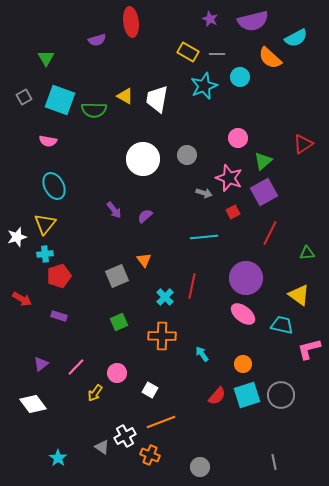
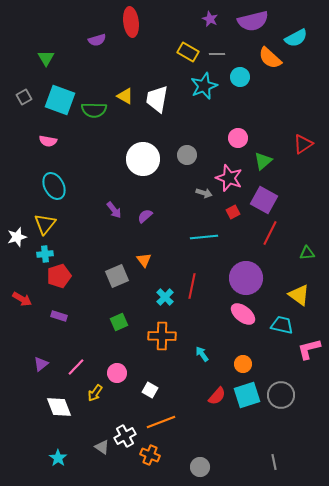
purple square at (264, 192): moved 8 px down; rotated 32 degrees counterclockwise
white diamond at (33, 404): moved 26 px right, 3 px down; rotated 16 degrees clockwise
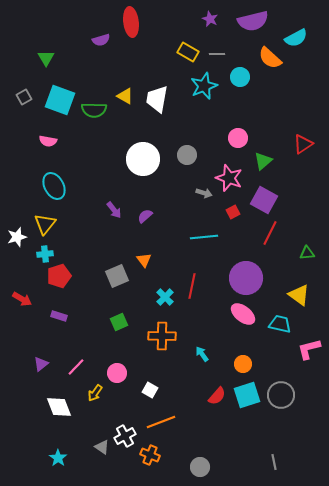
purple semicircle at (97, 40): moved 4 px right
cyan trapezoid at (282, 325): moved 2 px left, 1 px up
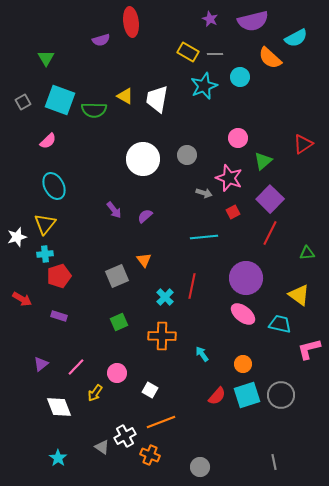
gray line at (217, 54): moved 2 px left
gray square at (24, 97): moved 1 px left, 5 px down
pink semicircle at (48, 141): rotated 54 degrees counterclockwise
purple square at (264, 200): moved 6 px right, 1 px up; rotated 16 degrees clockwise
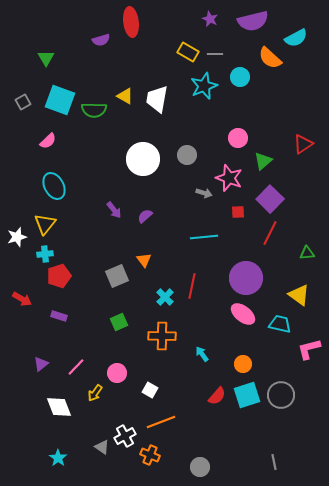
red square at (233, 212): moved 5 px right; rotated 24 degrees clockwise
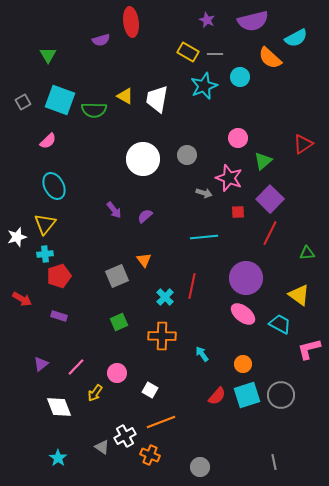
purple star at (210, 19): moved 3 px left, 1 px down
green triangle at (46, 58): moved 2 px right, 3 px up
cyan trapezoid at (280, 324): rotated 15 degrees clockwise
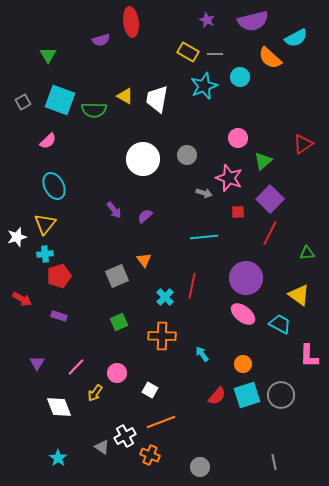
pink L-shape at (309, 349): moved 7 px down; rotated 75 degrees counterclockwise
purple triangle at (41, 364): moved 4 px left, 1 px up; rotated 21 degrees counterclockwise
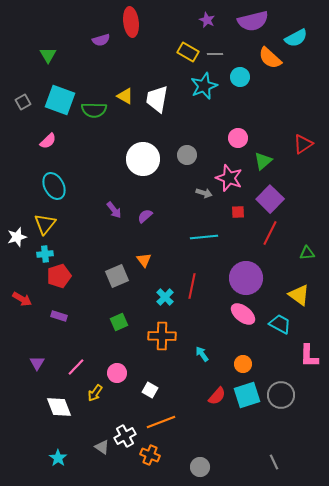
gray line at (274, 462): rotated 14 degrees counterclockwise
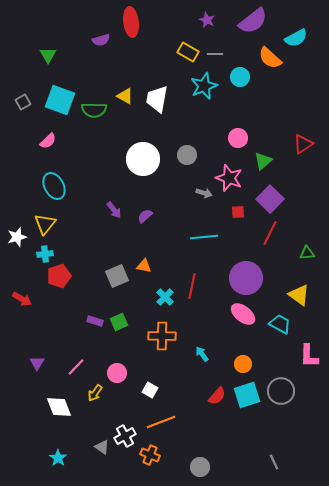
purple semicircle at (253, 21): rotated 24 degrees counterclockwise
orange triangle at (144, 260): moved 6 px down; rotated 42 degrees counterclockwise
purple rectangle at (59, 316): moved 36 px right, 5 px down
gray circle at (281, 395): moved 4 px up
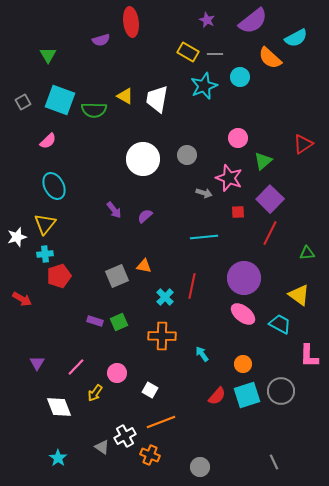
purple circle at (246, 278): moved 2 px left
